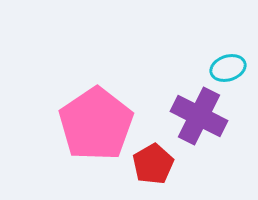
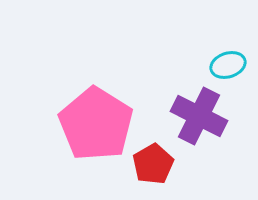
cyan ellipse: moved 3 px up
pink pentagon: rotated 6 degrees counterclockwise
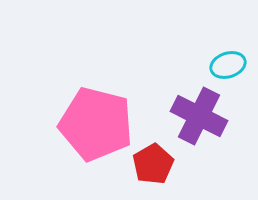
pink pentagon: rotated 18 degrees counterclockwise
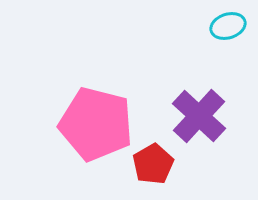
cyan ellipse: moved 39 px up
purple cross: rotated 16 degrees clockwise
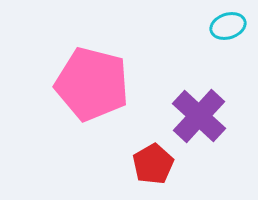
pink pentagon: moved 4 px left, 40 px up
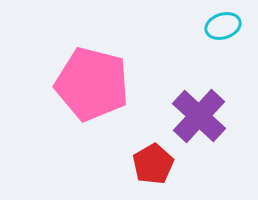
cyan ellipse: moved 5 px left
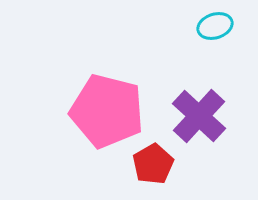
cyan ellipse: moved 8 px left
pink pentagon: moved 15 px right, 27 px down
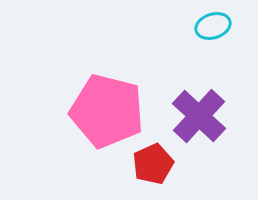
cyan ellipse: moved 2 px left
red pentagon: rotated 6 degrees clockwise
